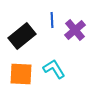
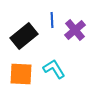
black rectangle: moved 2 px right
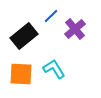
blue line: moved 1 px left, 4 px up; rotated 49 degrees clockwise
purple cross: moved 1 px up
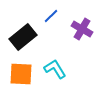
purple cross: moved 7 px right; rotated 20 degrees counterclockwise
black rectangle: moved 1 px left, 1 px down
cyan L-shape: moved 1 px right
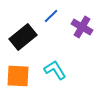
purple cross: moved 2 px up
cyan L-shape: moved 1 px down
orange square: moved 3 px left, 2 px down
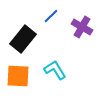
black rectangle: moved 2 px down; rotated 12 degrees counterclockwise
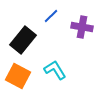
purple cross: rotated 20 degrees counterclockwise
black rectangle: moved 1 px down
orange square: rotated 25 degrees clockwise
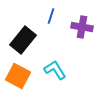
blue line: rotated 28 degrees counterclockwise
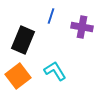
black rectangle: rotated 16 degrees counterclockwise
cyan L-shape: moved 1 px down
orange square: rotated 25 degrees clockwise
